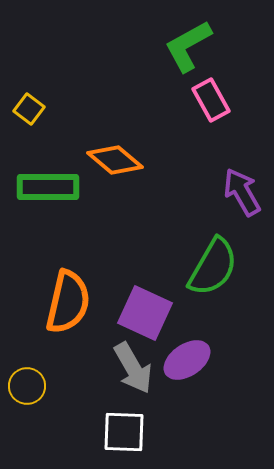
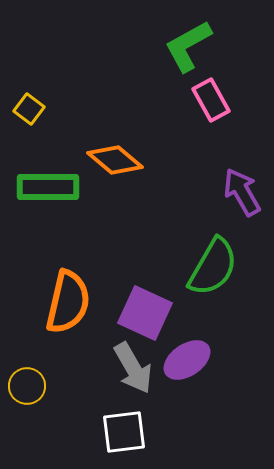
white square: rotated 9 degrees counterclockwise
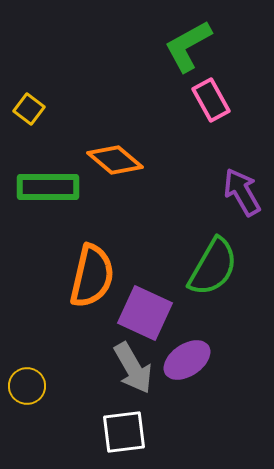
orange semicircle: moved 24 px right, 26 px up
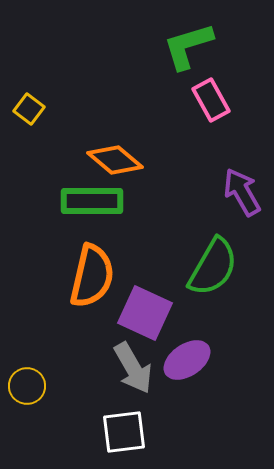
green L-shape: rotated 12 degrees clockwise
green rectangle: moved 44 px right, 14 px down
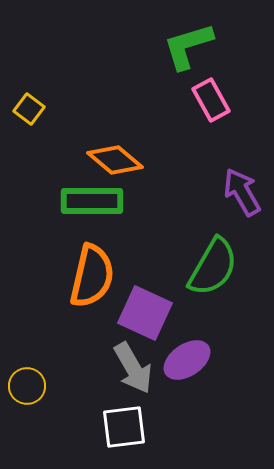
white square: moved 5 px up
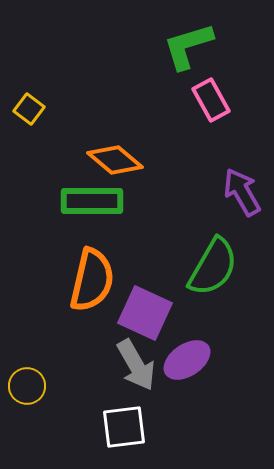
orange semicircle: moved 4 px down
gray arrow: moved 3 px right, 3 px up
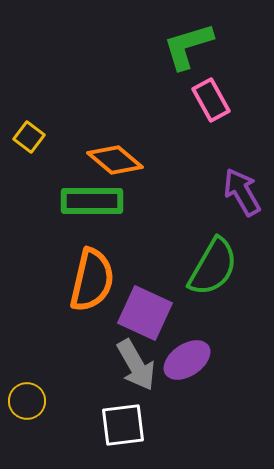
yellow square: moved 28 px down
yellow circle: moved 15 px down
white square: moved 1 px left, 2 px up
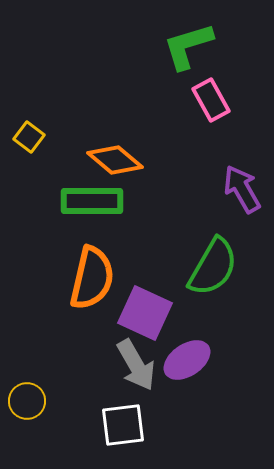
purple arrow: moved 3 px up
orange semicircle: moved 2 px up
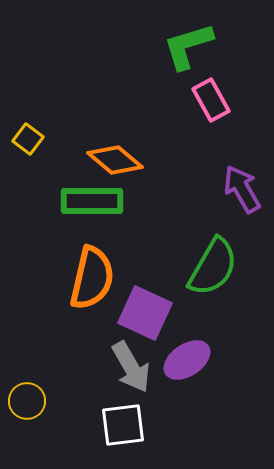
yellow square: moved 1 px left, 2 px down
gray arrow: moved 5 px left, 2 px down
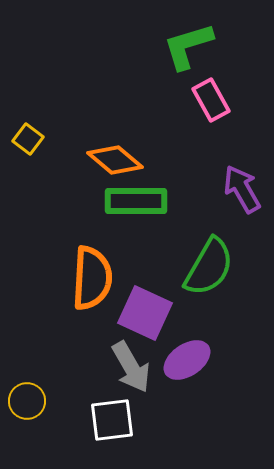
green rectangle: moved 44 px right
green semicircle: moved 4 px left
orange semicircle: rotated 10 degrees counterclockwise
white square: moved 11 px left, 5 px up
